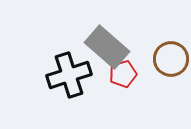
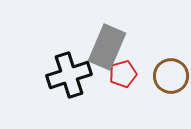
gray rectangle: rotated 72 degrees clockwise
brown circle: moved 17 px down
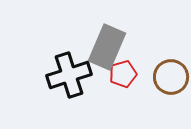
brown circle: moved 1 px down
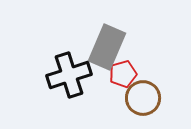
brown circle: moved 28 px left, 21 px down
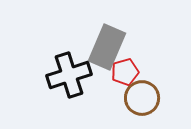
red pentagon: moved 2 px right, 2 px up
brown circle: moved 1 px left
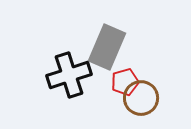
red pentagon: moved 10 px down
brown circle: moved 1 px left
